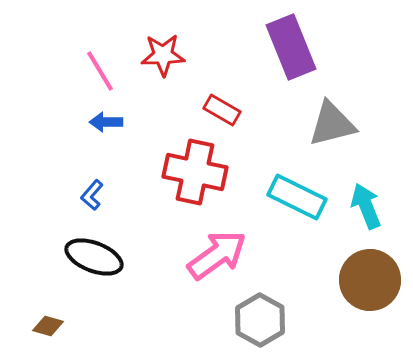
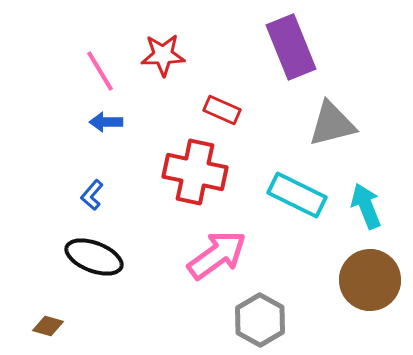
red rectangle: rotated 6 degrees counterclockwise
cyan rectangle: moved 2 px up
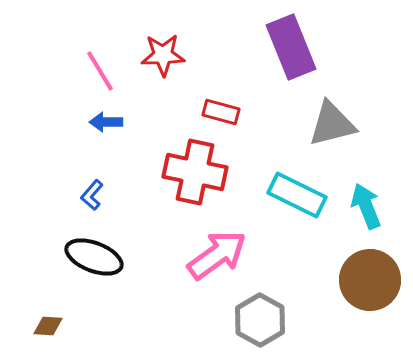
red rectangle: moved 1 px left, 2 px down; rotated 9 degrees counterclockwise
brown diamond: rotated 12 degrees counterclockwise
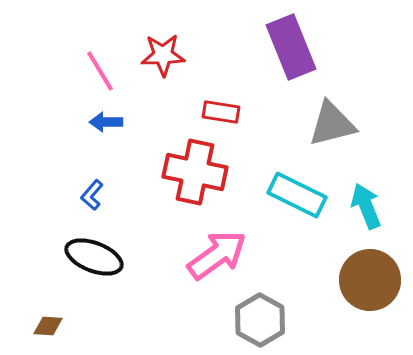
red rectangle: rotated 6 degrees counterclockwise
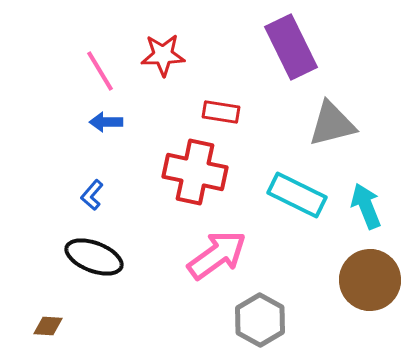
purple rectangle: rotated 4 degrees counterclockwise
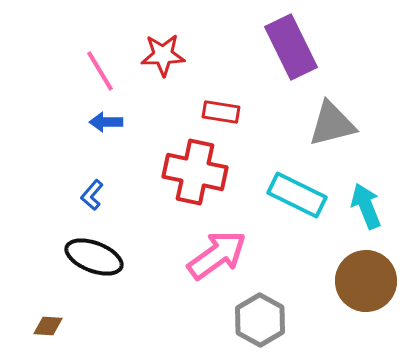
brown circle: moved 4 px left, 1 px down
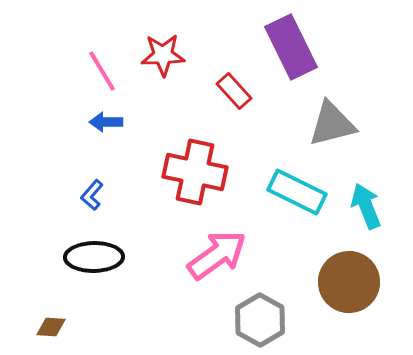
pink line: moved 2 px right
red rectangle: moved 13 px right, 21 px up; rotated 39 degrees clockwise
cyan rectangle: moved 3 px up
black ellipse: rotated 22 degrees counterclockwise
brown circle: moved 17 px left, 1 px down
brown diamond: moved 3 px right, 1 px down
